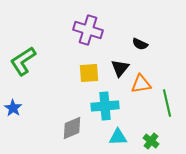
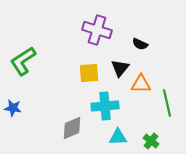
purple cross: moved 9 px right
orange triangle: rotated 10 degrees clockwise
blue star: rotated 24 degrees counterclockwise
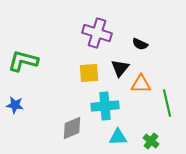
purple cross: moved 3 px down
green L-shape: rotated 48 degrees clockwise
blue star: moved 2 px right, 3 px up
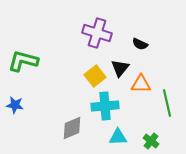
yellow square: moved 6 px right, 3 px down; rotated 35 degrees counterclockwise
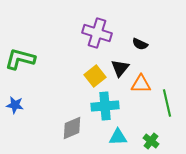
green L-shape: moved 3 px left, 2 px up
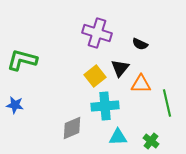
green L-shape: moved 2 px right, 1 px down
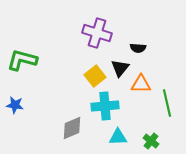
black semicircle: moved 2 px left, 4 px down; rotated 21 degrees counterclockwise
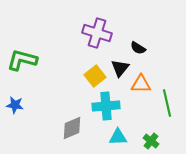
black semicircle: rotated 28 degrees clockwise
cyan cross: moved 1 px right
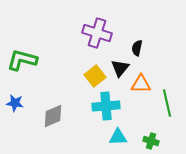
black semicircle: moved 1 px left; rotated 70 degrees clockwise
blue star: moved 2 px up
gray diamond: moved 19 px left, 12 px up
green cross: rotated 21 degrees counterclockwise
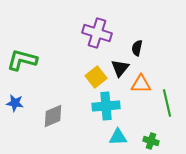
yellow square: moved 1 px right, 1 px down
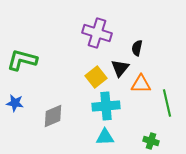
cyan triangle: moved 13 px left
